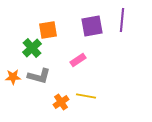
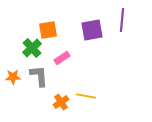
purple square: moved 4 px down
pink rectangle: moved 16 px left, 2 px up
gray L-shape: rotated 110 degrees counterclockwise
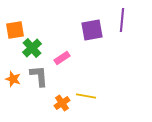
orange square: moved 33 px left
orange star: moved 2 px down; rotated 21 degrees clockwise
orange cross: moved 1 px right, 1 px down
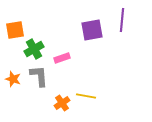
green cross: moved 2 px right, 1 px down; rotated 12 degrees clockwise
pink rectangle: rotated 14 degrees clockwise
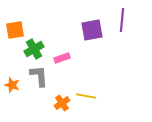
orange star: moved 1 px left, 6 px down
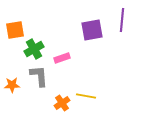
orange star: rotated 21 degrees counterclockwise
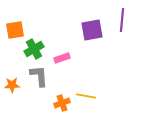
orange cross: rotated 14 degrees clockwise
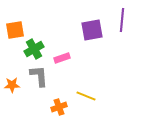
yellow line: rotated 12 degrees clockwise
orange cross: moved 3 px left, 4 px down
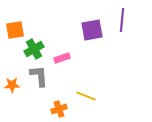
orange cross: moved 2 px down
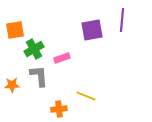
orange cross: rotated 14 degrees clockwise
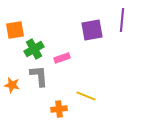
orange star: rotated 14 degrees clockwise
